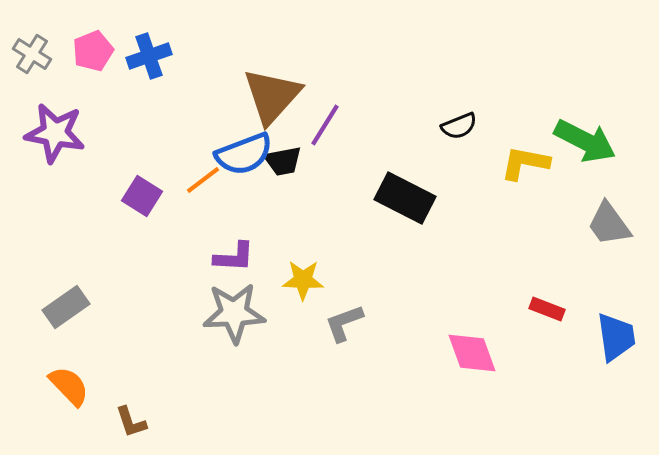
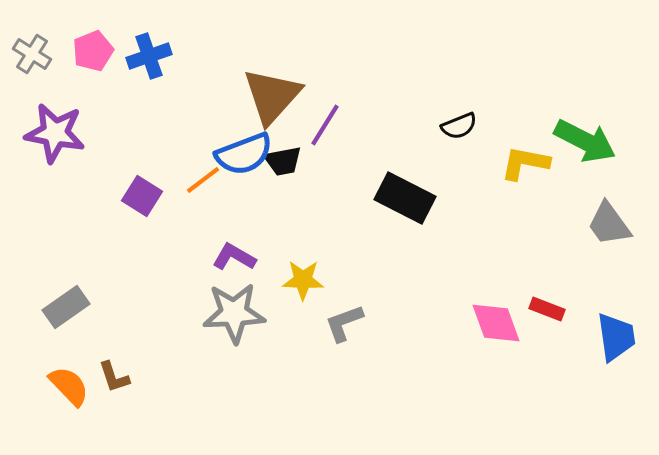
purple L-shape: rotated 153 degrees counterclockwise
pink diamond: moved 24 px right, 30 px up
brown L-shape: moved 17 px left, 45 px up
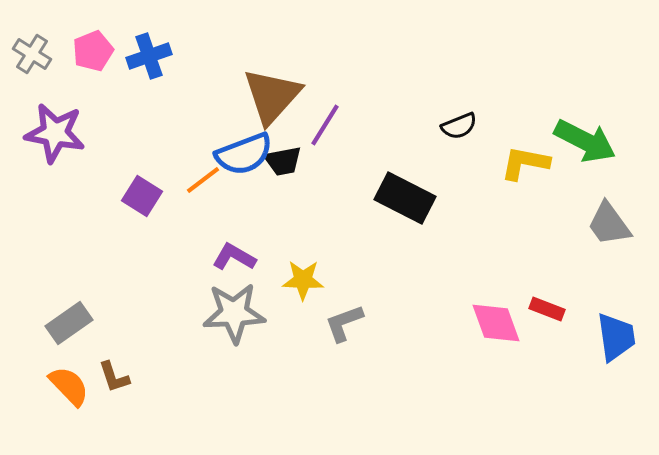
gray rectangle: moved 3 px right, 16 px down
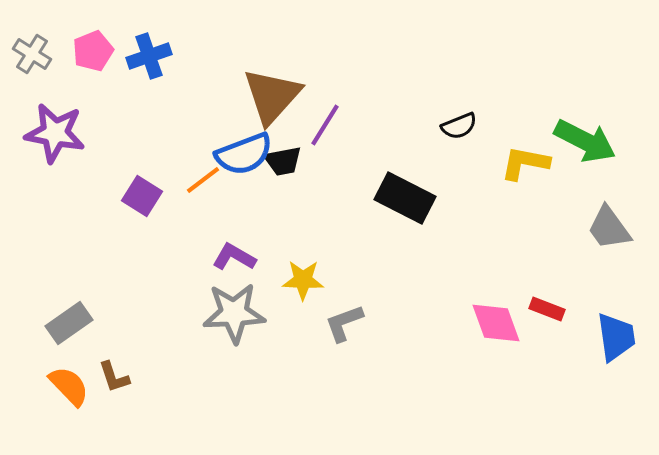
gray trapezoid: moved 4 px down
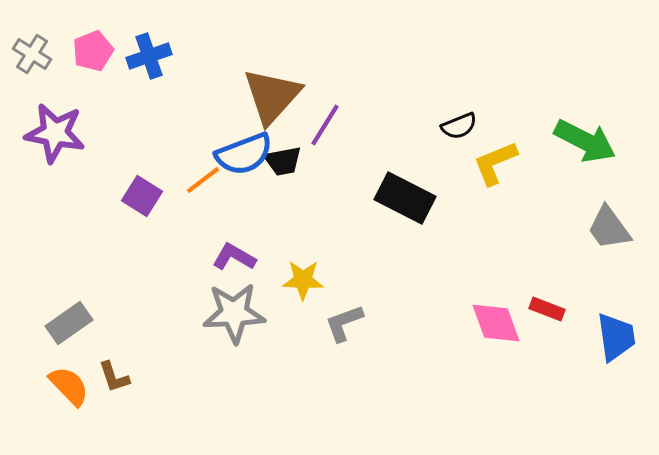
yellow L-shape: moved 30 px left; rotated 33 degrees counterclockwise
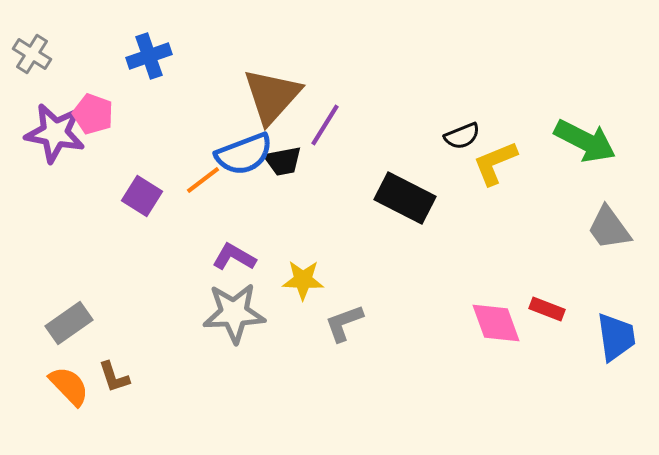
pink pentagon: moved 63 px down; rotated 30 degrees counterclockwise
black semicircle: moved 3 px right, 10 px down
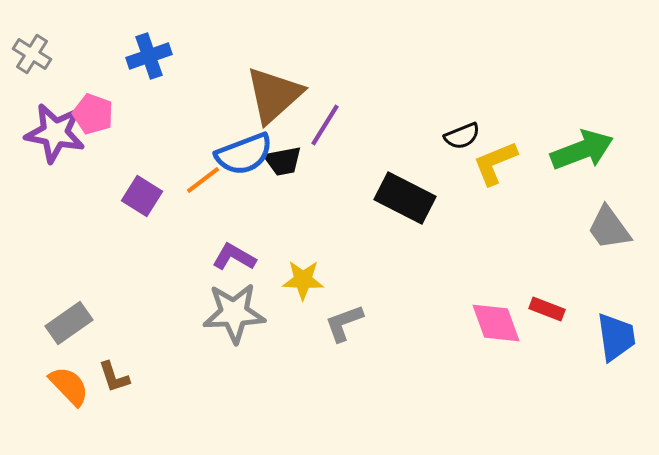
brown triangle: moved 2 px right, 1 px up; rotated 6 degrees clockwise
green arrow: moved 3 px left, 9 px down; rotated 48 degrees counterclockwise
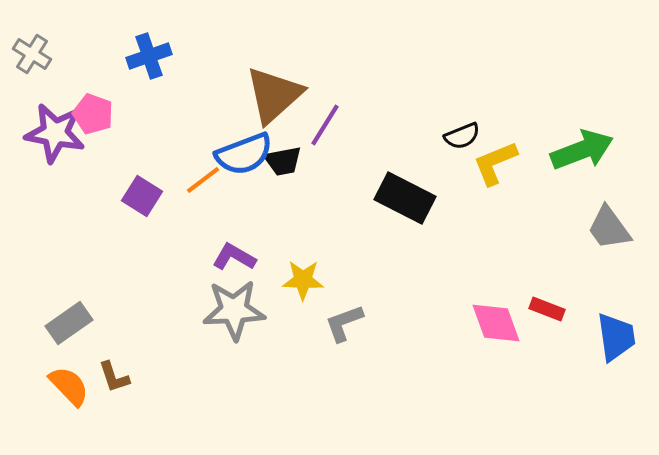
gray star: moved 3 px up
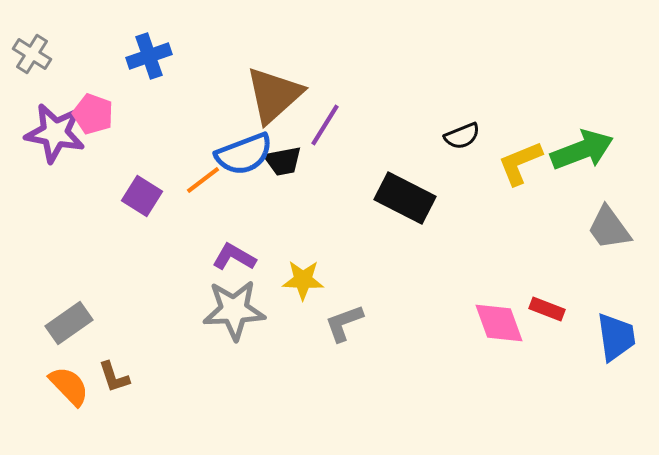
yellow L-shape: moved 25 px right
pink diamond: moved 3 px right
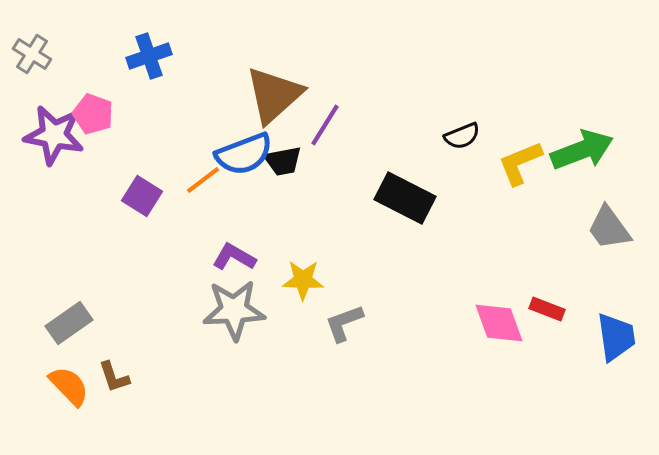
purple star: moved 1 px left, 2 px down
